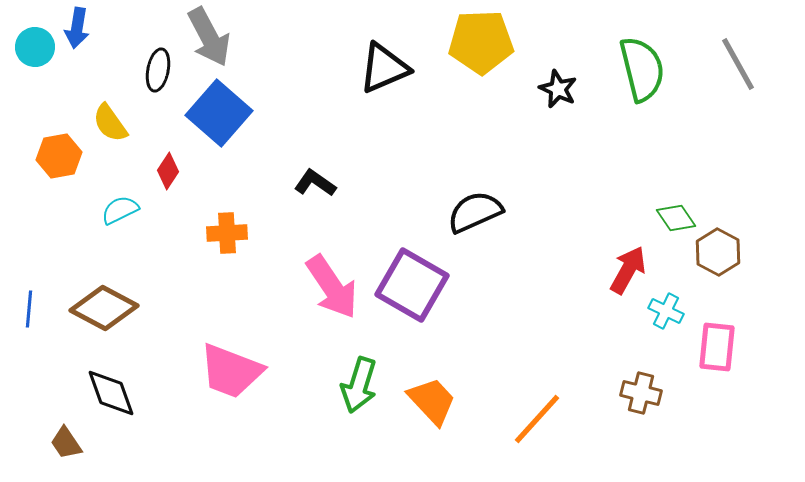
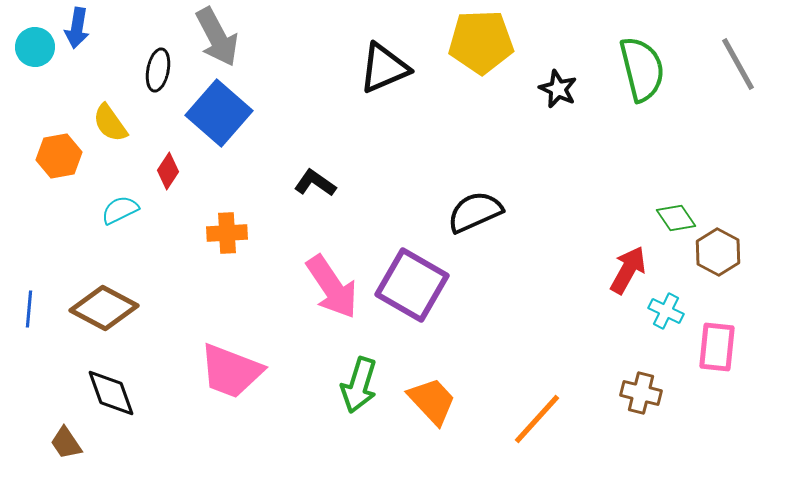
gray arrow: moved 8 px right
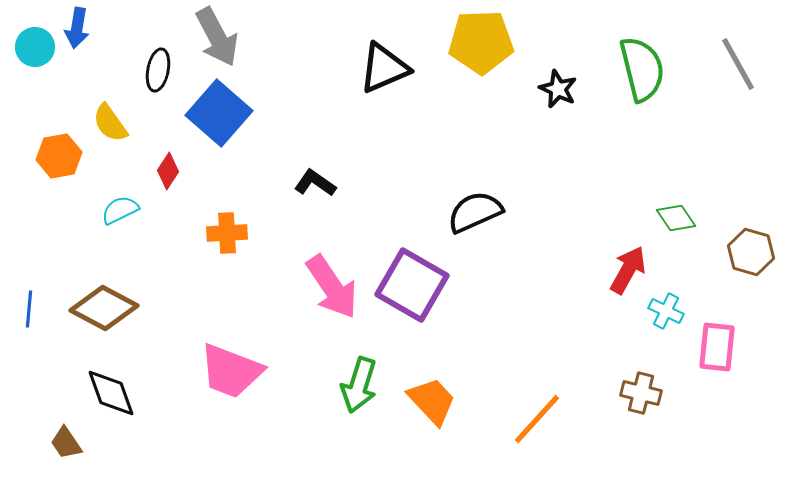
brown hexagon: moved 33 px right; rotated 12 degrees counterclockwise
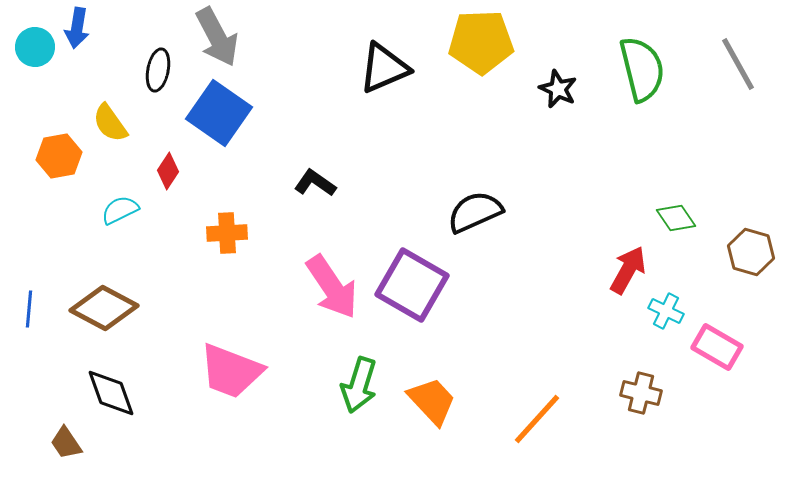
blue square: rotated 6 degrees counterclockwise
pink rectangle: rotated 66 degrees counterclockwise
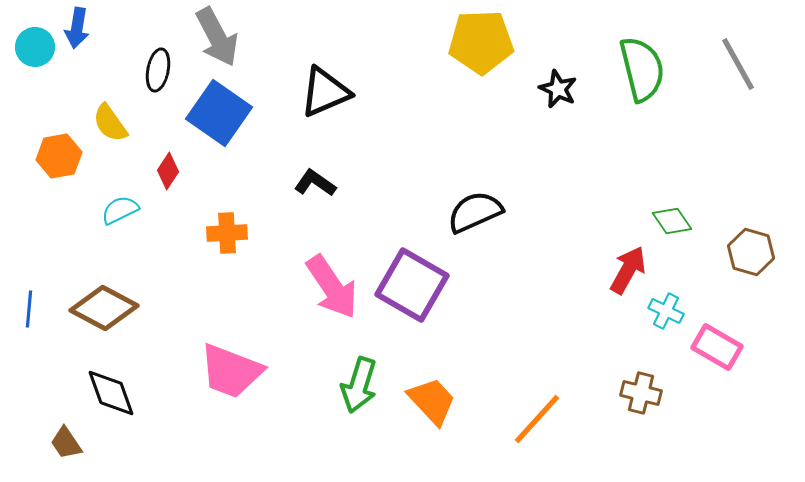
black triangle: moved 59 px left, 24 px down
green diamond: moved 4 px left, 3 px down
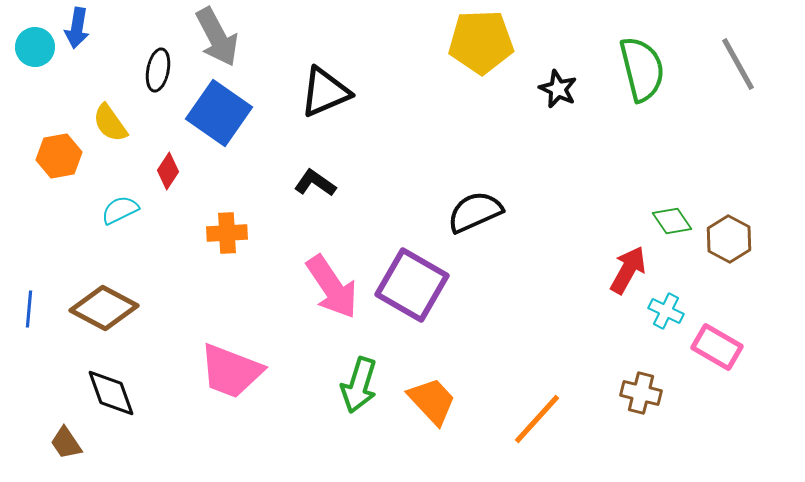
brown hexagon: moved 22 px left, 13 px up; rotated 12 degrees clockwise
